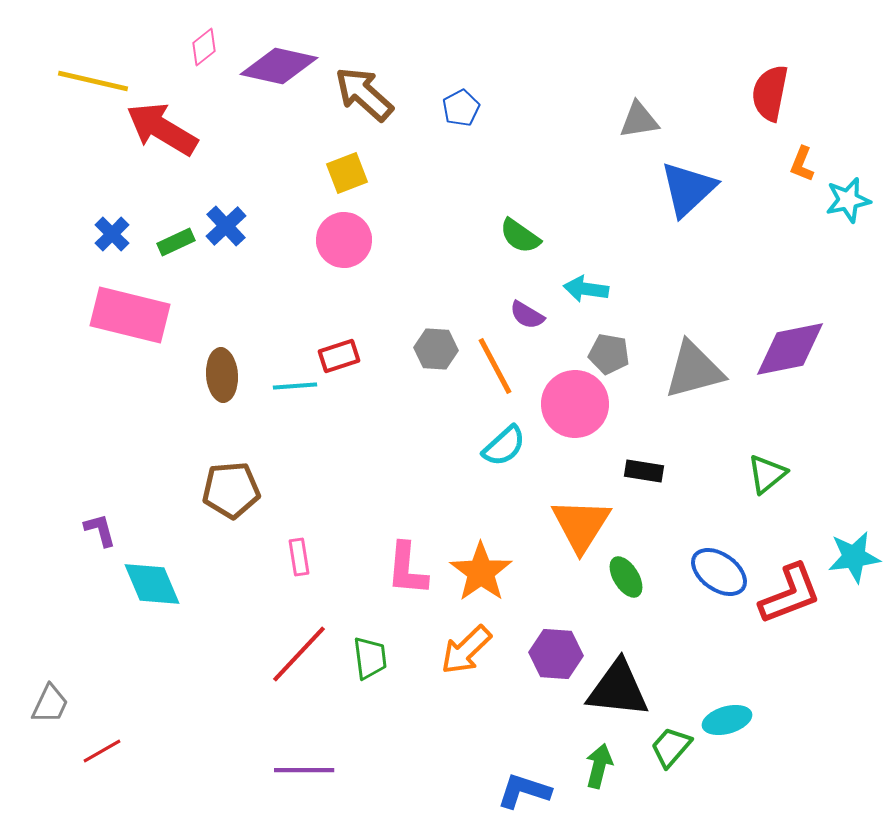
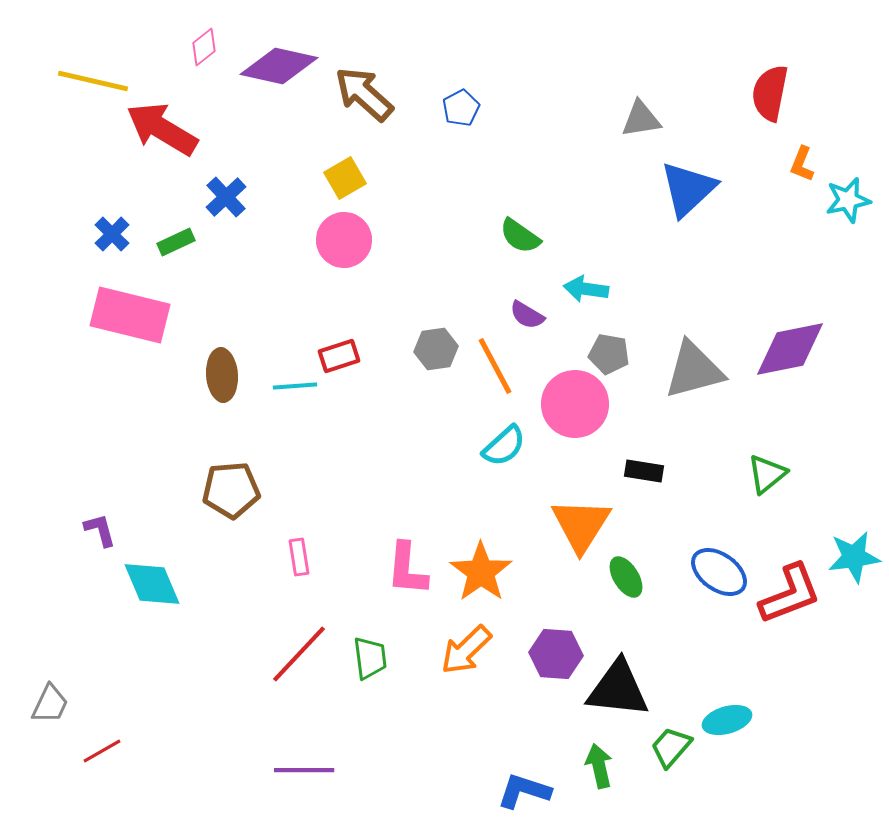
gray triangle at (639, 120): moved 2 px right, 1 px up
yellow square at (347, 173): moved 2 px left, 5 px down; rotated 9 degrees counterclockwise
blue cross at (226, 226): moved 29 px up
gray hexagon at (436, 349): rotated 12 degrees counterclockwise
green arrow at (599, 766): rotated 27 degrees counterclockwise
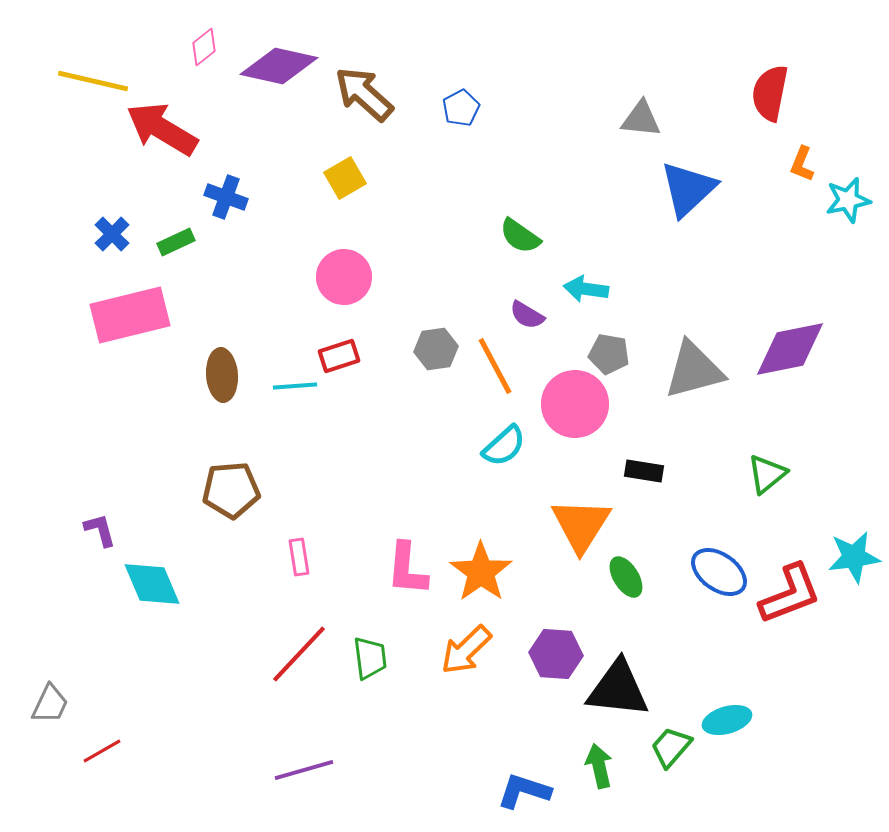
gray triangle at (641, 119): rotated 15 degrees clockwise
blue cross at (226, 197): rotated 27 degrees counterclockwise
pink circle at (344, 240): moved 37 px down
pink rectangle at (130, 315): rotated 28 degrees counterclockwise
purple line at (304, 770): rotated 16 degrees counterclockwise
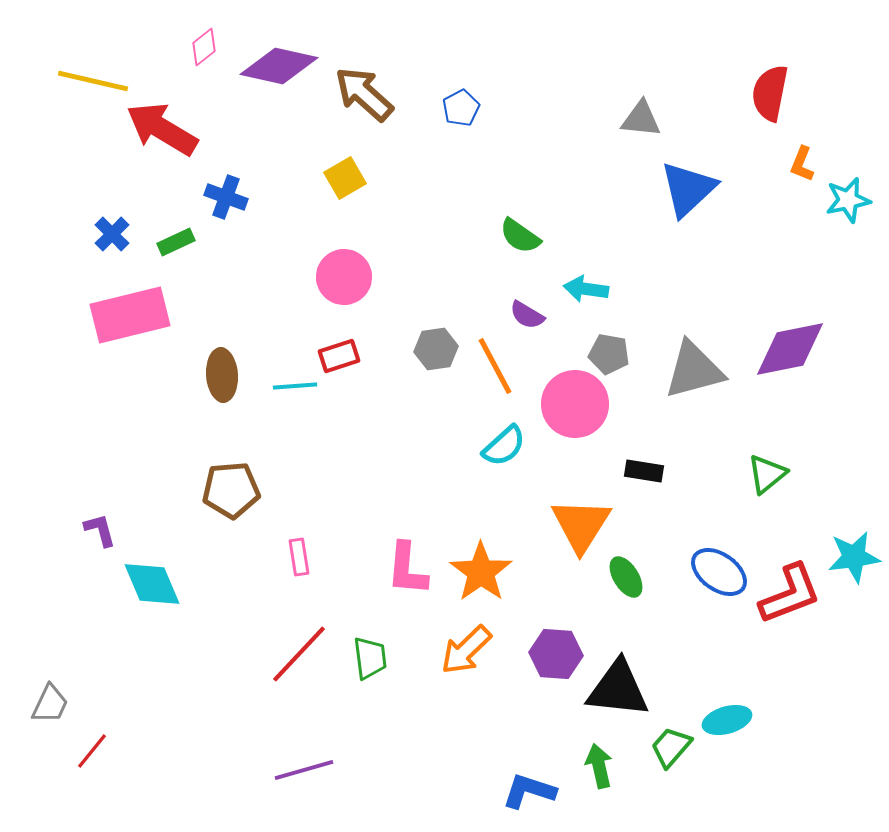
red line at (102, 751): moved 10 px left; rotated 21 degrees counterclockwise
blue L-shape at (524, 791): moved 5 px right
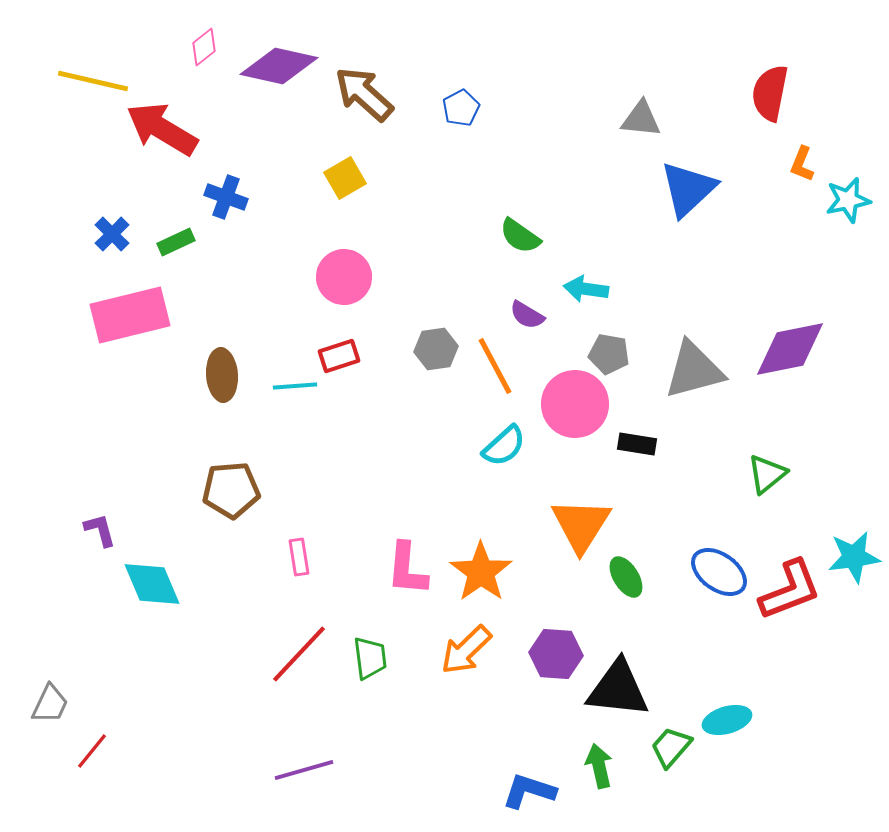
black rectangle at (644, 471): moved 7 px left, 27 px up
red L-shape at (790, 594): moved 4 px up
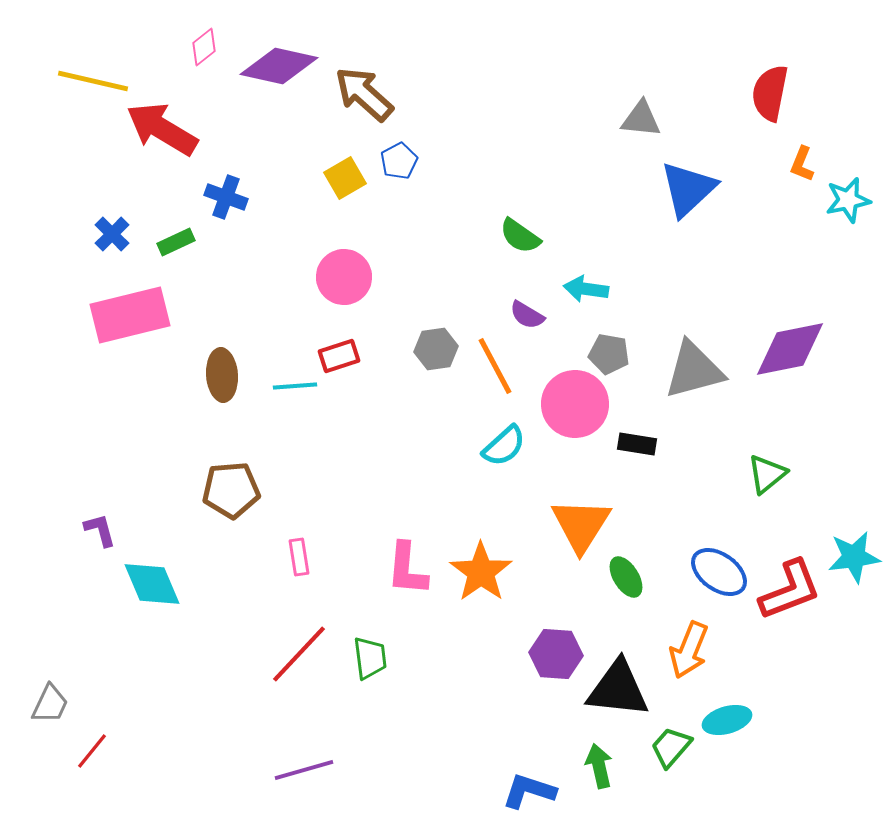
blue pentagon at (461, 108): moved 62 px left, 53 px down
orange arrow at (466, 650): moved 223 px right; rotated 24 degrees counterclockwise
